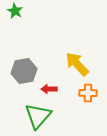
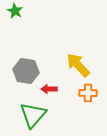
yellow arrow: moved 1 px right, 1 px down
gray hexagon: moved 2 px right; rotated 20 degrees clockwise
green triangle: moved 5 px left, 1 px up
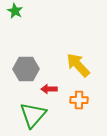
gray hexagon: moved 2 px up; rotated 10 degrees counterclockwise
orange cross: moved 9 px left, 7 px down
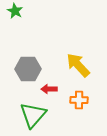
gray hexagon: moved 2 px right
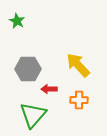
green star: moved 2 px right, 10 px down
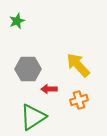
green star: rotated 21 degrees clockwise
orange cross: rotated 18 degrees counterclockwise
green triangle: moved 2 px down; rotated 16 degrees clockwise
